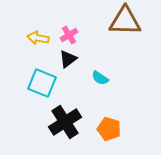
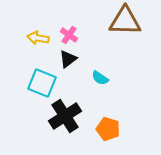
pink cross: rotated 24 degrees counterclockwise
black cross: moved 6 px up
orange pentagon: moved 1 px left
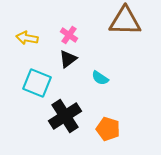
yellow arrow: moved 11 px left
cyan square: moved 5 px left
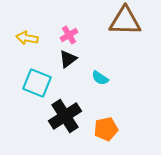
pink cross: rotated 24 degrees clockwise
orange pentagon: moved 2 px left; rotated 30 degrees counterclockwise
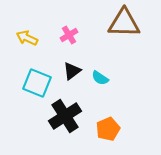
brown triangle: moved 1 px left, 2 px down
yellow arrow: rotated 15 degrees clockwise
black triangle: moved 4 px right, 12 px down
orange pentagon: moved 2 px right; rotated 10 degrees counterclockwise
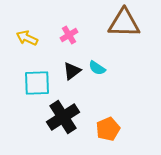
cyan semicircle: moved 3 px left, 10 px up
cyan square: rotated 24 degrees counterclockwise
black cross: moved 2 px left, 1 px down
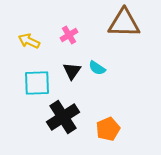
yellow arrow: moved 2 px right, 3 px down
black triangle: rotated 18 degrees counterclockwise
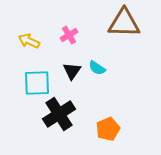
black cross: moved 4 px left, 3 px up
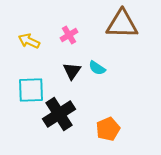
brown triangle: moved 2 px left, 1 px down
cyan square: moved 6 px left, 7 px down
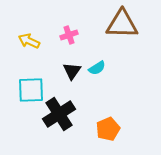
pink cross: rotated 12 degrees clockwise
cyan semicircle: rotated 66 degrees counterclockwise
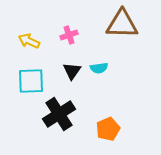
cyan semicircle: moved 2 px right; rotated 24 degrees clockwise
cyan square: moved 9 px up
